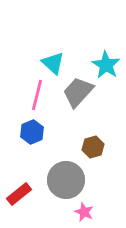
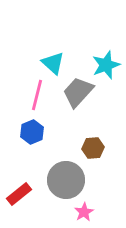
cyan star: rotated 20 degrees clockwise
brown hexagon: moved 1 px down; rotated 10 degrees clockwise
pink star: rotated 18 degrees clockwise
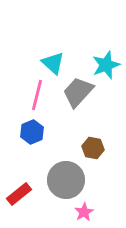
brown hexagon: rotated 15 degrees clockwise
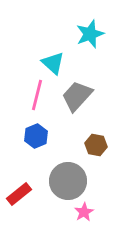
cyan star: moved 16 px left, 31 px up
gray trapezoid: moved 1 px left, 4 px down
blue hexagon: moved 4 px right, 4 px down
brown hexagon: moved 3 px right, 3 px up
gray circle: moved 2 px right, 1 px down
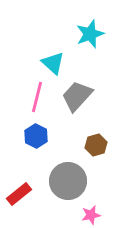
pink line: moved 2 px down
blue hexagon: rotated 10 degrees counterclockwise
brown hexagon: rotated 25 degrees counterclockwise
pink star: moved 7 px right, 3 px down; rotated 18 degrees clockwise
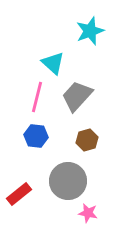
cyan star: moved 3 px up
blue hexagon: rotated 20 degrees counterclockwise
brown hexagon: moved 9 px left, 5 px up
pink star: moved 3 px left, 2 px up; rotated 24 degrees clockwise
